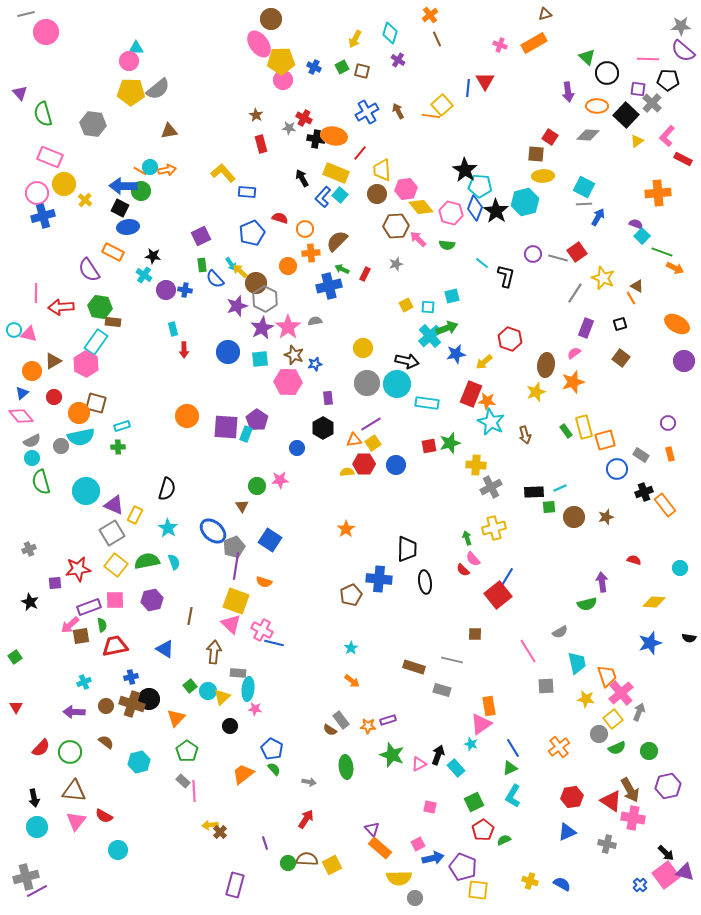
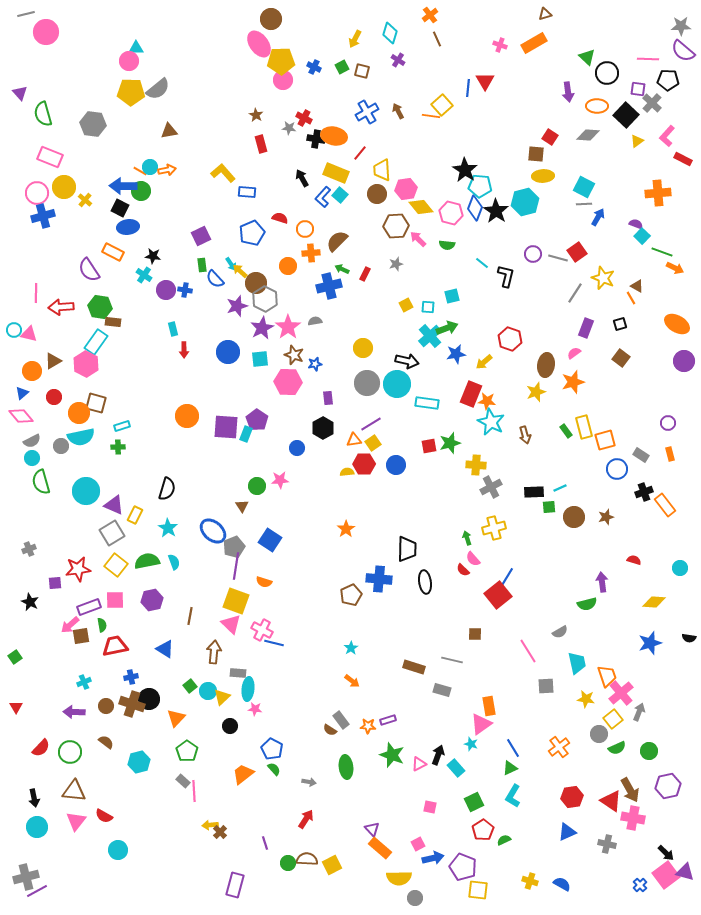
yellow circle at (64, 184): moved 3 px down
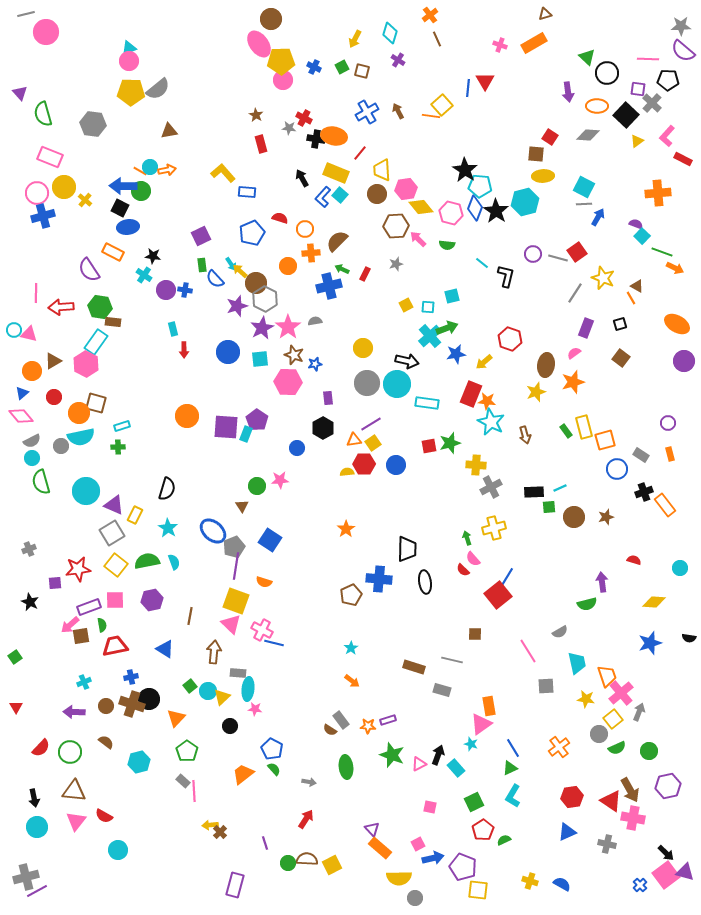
cyan triangle at (136, 48): moved 7 px left; rotated 21 degrees counterclockwise
